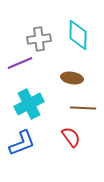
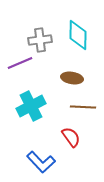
gray cross: moved 1 px right, 1 px down
cyan cross: moved 2 px right, 2 px down
brown line: moved 1 px up
blue L-shape: moved 19 px right, 19 px down; rotated 68 degrees clockwise
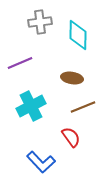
gray cross: moved 18 px up
brown line: rotated 25 degrees counterclockwise
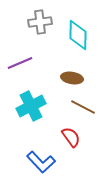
brown line: rotated 50 degrees clockwise
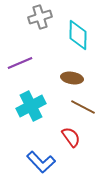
gray cross: moved 5 px up; rotated 10 degrees counterclockwise
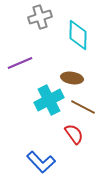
cyan cross: moved 18 px right, 6 px up
red semicircle: moved 3 px right, 3 px up
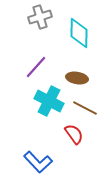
cyan diamond: moved 1 px right, 2 px up
purple line: moved 16 px right, 4 px down; rotated 25 degrees counterclockwise
brown ellipse: moved 5 px right
cyan cross: moved 1 px down; rotated 36 degrees counterclockwise
brown line: moved 2 px right, 1 px down
blue L-shape: moved 3 px left
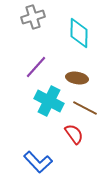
gray cross: moved 7 px left
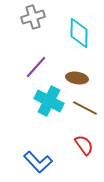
red semicircle: moved 10 px right, 11 px down
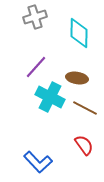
gray cross: moved 2 px right
cyan cross: moved 1 px right, 4 px up
